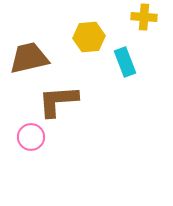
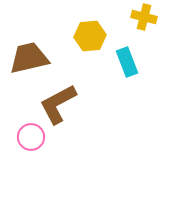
yellow cross: rotated 10 degrees clockwise
yellow hexagon: moved 1 px right, 1 px up
cyan rectangle: moved 2 px right
brown L-shape: moved 3 px down; rotated 24 degrees counterclockwise
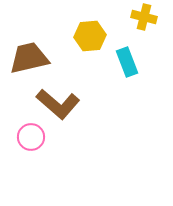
brown L-shape: rotated 111 degrees counterclockwise
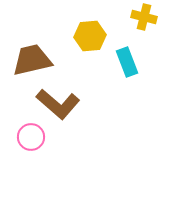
brown trapezoid: moved 3 px right, 2 px down
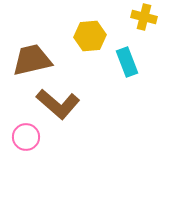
pink circle: moved 5 px left
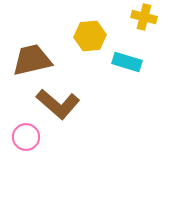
cyan rectangle: rotated 52 degrees counterclockwise
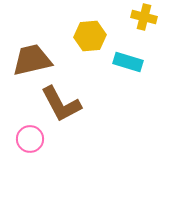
cyan rectangle: moved 1 px right
brown L-shape: moved 3 px right; rotated 21 degrees clockwise
pink circle: moved 4 px right, 2 px down
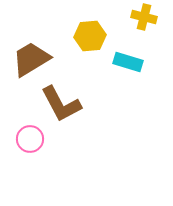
brown trapezoid: moved 1 px left, 1 px up; rotated 18 degrees counterclockwise
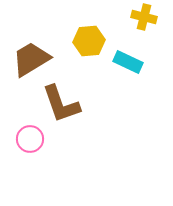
yellow hexagon: moved 1 px left, 5 px down
cyan rectangle: rotated 8 degrees clockwise
brown L-shape: rotated 9 degrees clockwise
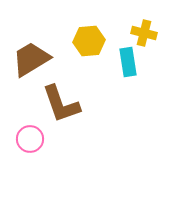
yellow cross: moved 16 px down
cyan rectangle: rotated 56 degrees clockwise
